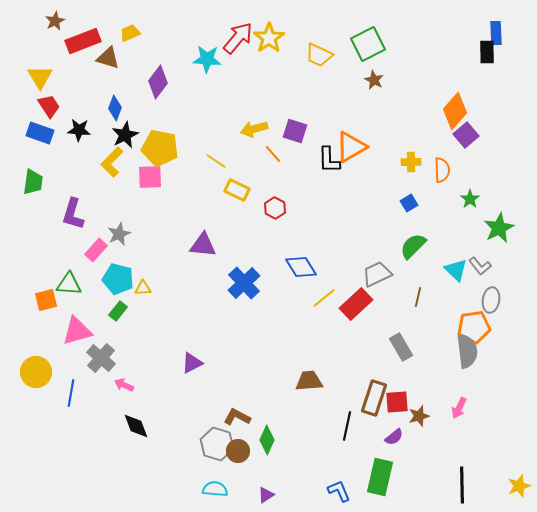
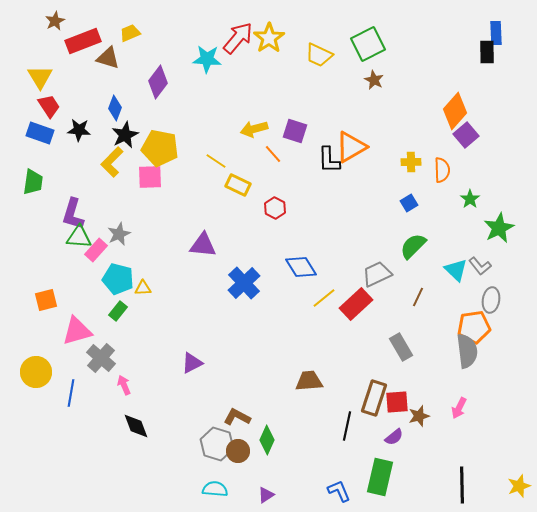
yellow rectangle at (237, 190): moved 1 px right, 5 px up
green triangle at (69, 284): moved 10 px right, 47 px up
brown line at (418, 297): rotated 12 degrees clockwise
pink arrow at (124, 385): rotated 42 degrees clockwise
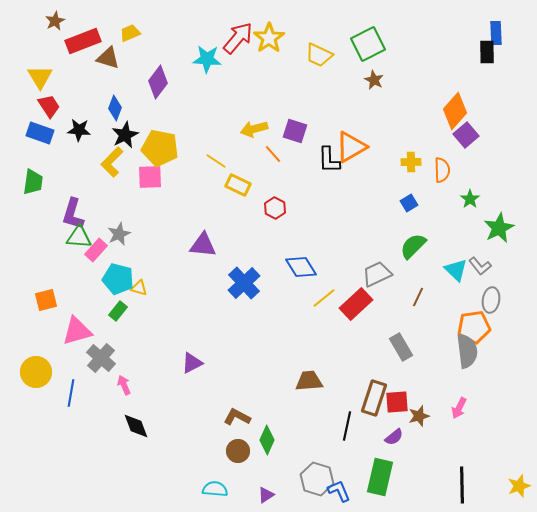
yellow triangle at (143, 288): moved 4 px left; rotated 18 degrees clockwise
gray hexagon at (217, 444): moved 100 px right, 35 px down
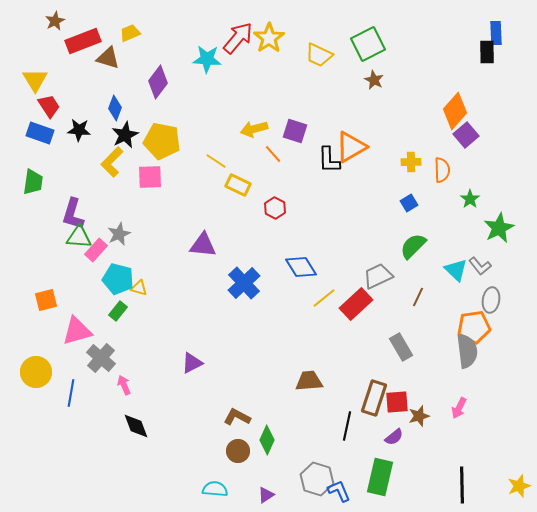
yellow triangle at (40, 77): moved 5 px left, 3 px down
yellow pentagon at (160, 148): moved 2 px right, 7 px up
gray trapezoid at (377, 274): moved 1 px right, 2 px down
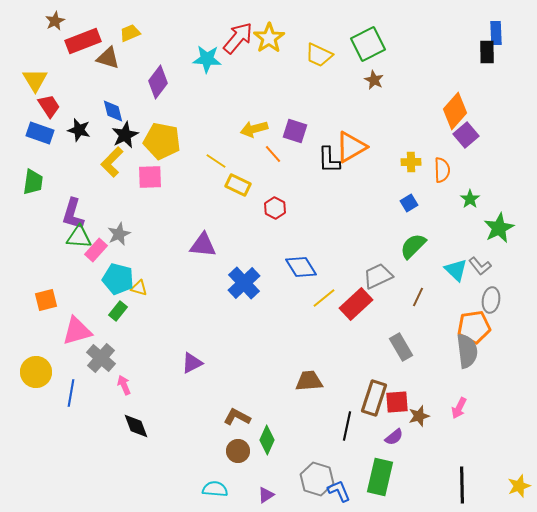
blue diamond at (115, 108): moved 2 px left, 3 px down; rotated 35 degrees counterclockwise
black star at (79, 130): rotated 10 degrees clockwise
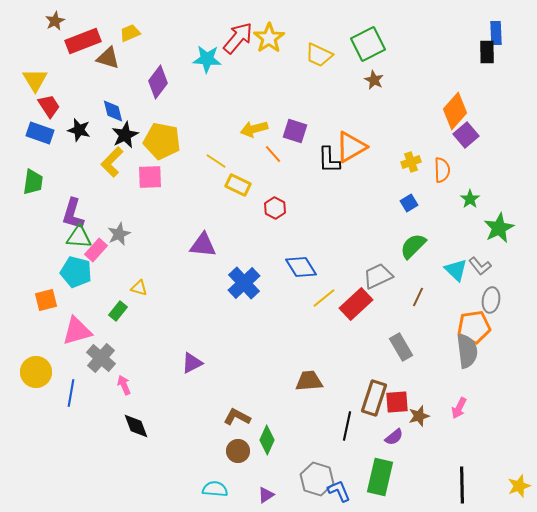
yellow cross at (411, 162): rotated 18 degrees counterclockwise
cyan pentagon at (118, 279): moved 42 px left, 7 px up
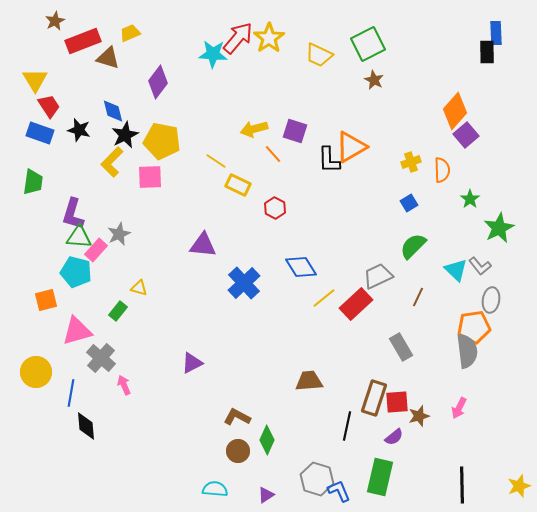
cyan star at (207, 59): moved 6 px right, 5 px up
black diamond at (136, 426): moved 50 px left; rotated 16 degrees clockwise
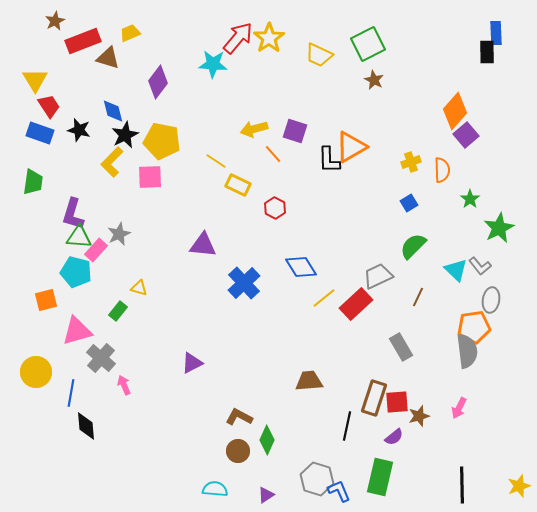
cyan star at (213, 54): moved 10 px down
brown L-shape at (237, 417): moved 2 px right
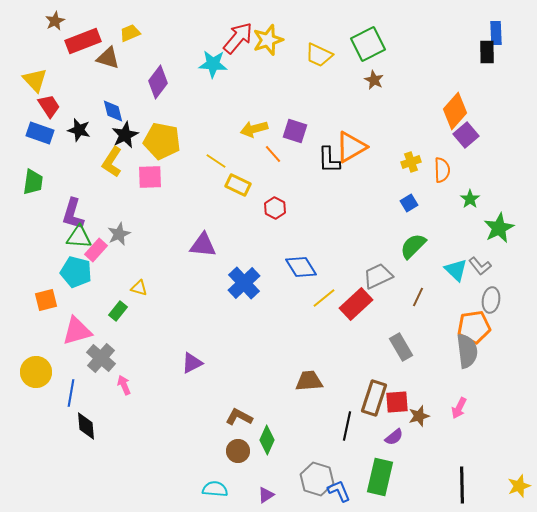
yellow star at (269, 38): moved 1 px left, 2 px down; rotated 16 degrees clockwise
yellow triangle at (35, 80): rotated 12 degrees counterclockwise
yellow L-shape at (112, 162): rotated 12 degrees counterclockwise
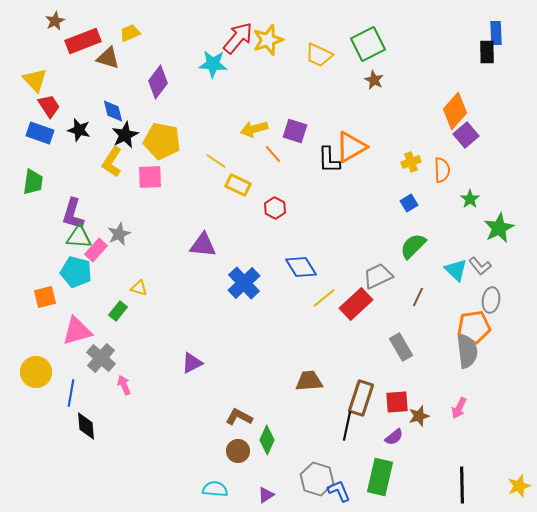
orange square at (46, 300): moved 1 px left, 3 px up
brown rectangle at (374, 398): moved 13 px left
